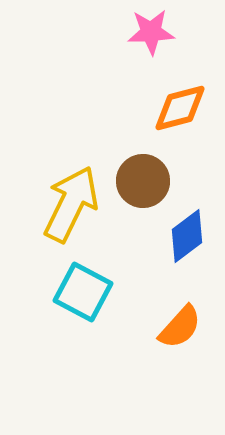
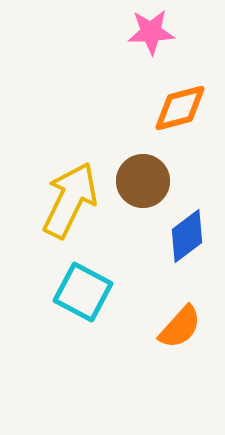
yellow arrow: moved 1 px left, 4 px up
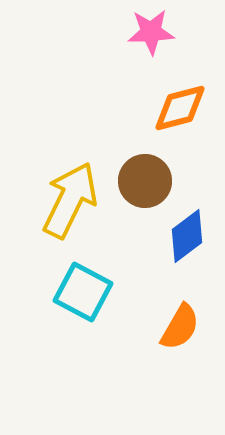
brown circle: moved 2 px right
orange semicircle: rotated 12 degrees counterclockwise
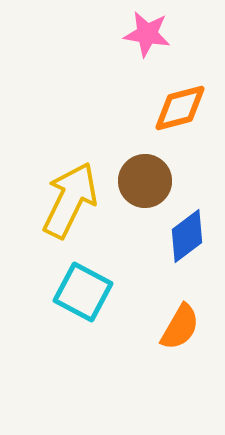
pink star: moved 4 px left, 2 px down; rotated 12 degrees clockwise
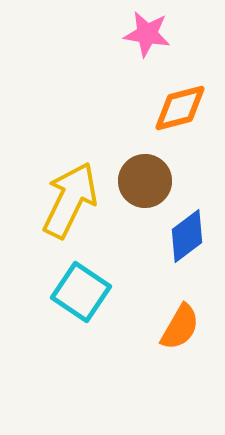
cyan square: moved 2 px left; rotated 6 degrees clockwise
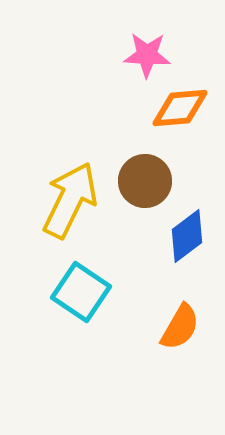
pink star: moved 21 px down; rotated 6 degrees counterclockwise
orange diamond: rotated 10 degrees clockwise
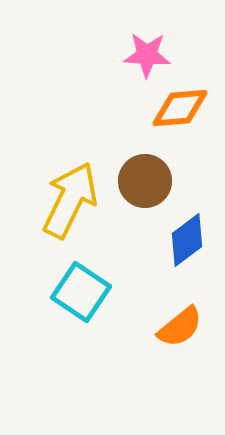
blue diamond: moved 4 px down
orange semicircle: rotated 21 degrees clockwise
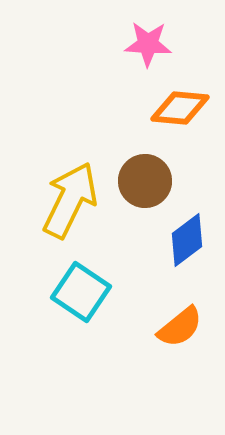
pink star: moved 1 px right, 11 px up
orange diamond: rotated 10 degrees clockwise
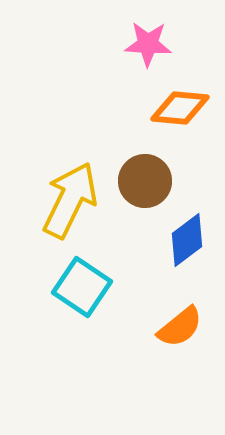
cyan square: moved 1 px right, 5 px up
